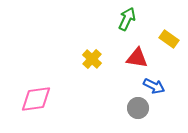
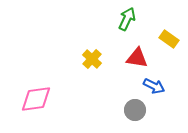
gray circle: moved 3 px left, 2 px down
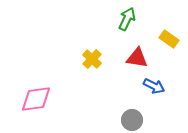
gray circle: moved 3 px left, 10 px down
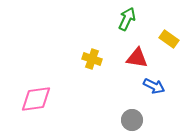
yellow cross: rotated 24 degrees counterclockwise
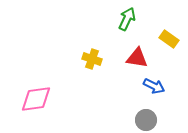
gray circle: moved 14 px right
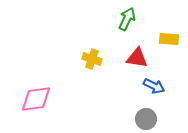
yellow rectangle: rotated 30 degrees counterclockwise
gray circle: moved 1 px up
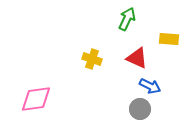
red triangle: rotated 15 degrees clockwise
blue arrow: moved 4 px left
gray circle: moved 6 px left, 10 px up
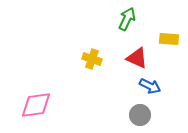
pink diamond: moved 6 px down
gray circle: moved 6 px down
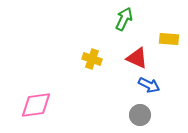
green arrow: moved 3 px left
blue arrow: moved 1 px left, 1 px up
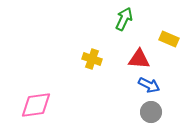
yellow rectangle: rotated 18 degrees clockwise
red triangle: moved 2 px right, 1 px down; rotated 20 degrees counterclockwise
gray circle: moved 11 px right, 3 px up
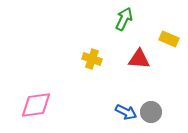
blue arrow: moved 23 px left, 27 px down
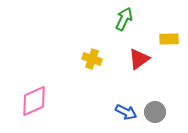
yellow rectangle: rotated 24 degrees counterclockwise
red triangle: rotated 40 degrees counterclockwise
pink diamond: moved 2 px left, 4 px up; rotated 16 degrees counterclockwise
gray circle: moved 4 px right
